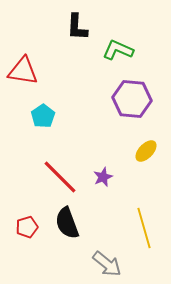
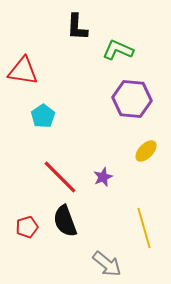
black semicircle: moved 2 px left, 2 px up
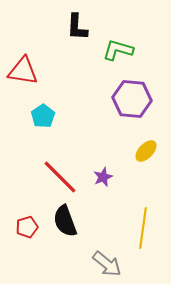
green L-shape: rotated 8 degrees counterclockwise
yellow line: moved 1 px left; rotated 24 degrees clockwise
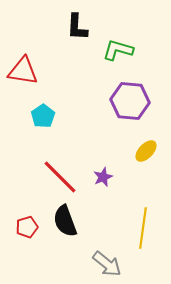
purple hexagon: moved 2 px left, 2 px down
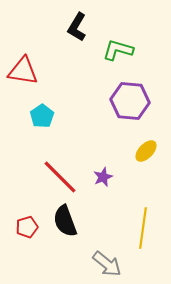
black L-shape: rotated 28 degrees clockwise
cyan pentagon: moved 1 px left
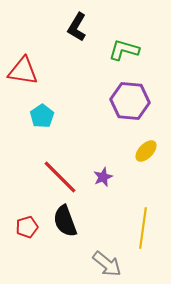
green L-shape: moved 6 px right
